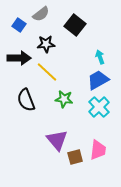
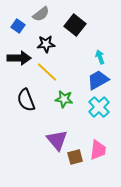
blue square: moved 1 px left, 1 px down
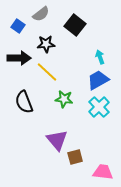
black semicircle: moved 2 px left, 2 px down
pink trapezoid: moved 5 px right, 22 px down; rotated 90 degrees counterclockwise
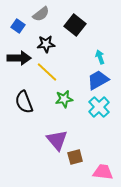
green star: rotated 18 degrees counterclockwise
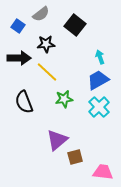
purple triangle: rotated 30 degrees clockwise
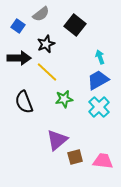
black star: rotated 18 degrees counterclockwise
pink trapezoid: moved 11 px up
